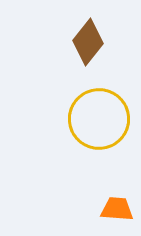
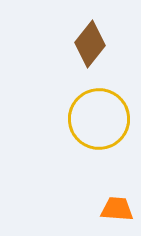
brown diamond: moved 2 px right, 2 px down
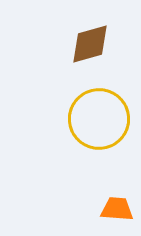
brown diamond: rotated 36 degrees clockwise
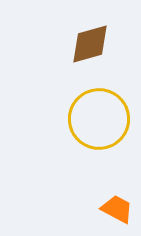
orange trapezoid: rotated 24 degrees clockwise
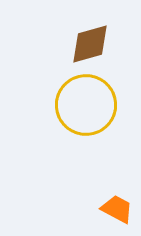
yellow circle: moved 13 px left, 14 px up
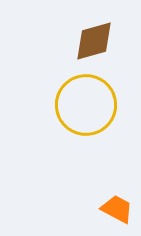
brown diamond: moved 4 px right, 3 px up
